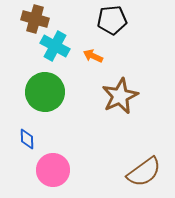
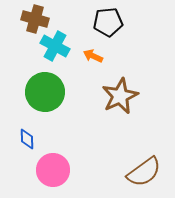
black pentagon: moved 4 px left, 2 px down
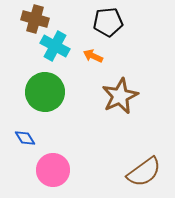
blue diamond: moved 2 px left, 1 px up; rotated 30 degrees counterclockwise
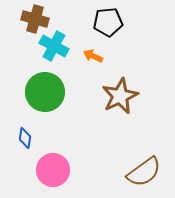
cyan cross: moved 1 px left
blue diamond: rotated 40 degrees clockwise
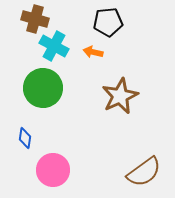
orange arrow: moved 4 px up; rotated 12 degrees counterclockwise
green circle: moved 2 px left, 4 px up
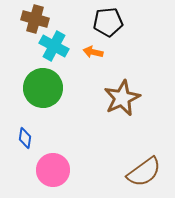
brown star: moved 2 px right, 2 px down
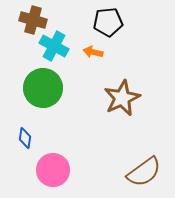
brown cross: moved 2 px left, 1 px down
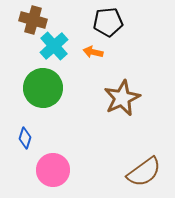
cyan cross: rotated 20 degrees clockwise
blue diamond: rotated 10 degrees clockwise
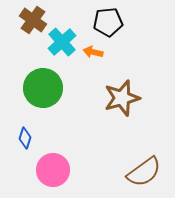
brown cross: rotated 20 degrees clockwise
cyan cross: moved 8 px right, 4 px up
brown star: rotated 9 degrees clockwise
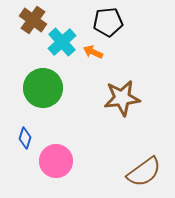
orange arrow: rotated 12 degrees clockwise
brown star: rotated 9 degrees clockwise
pink circle: moved 3 px right, 9 px up
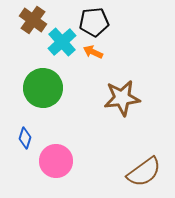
black pentagon: moved 14 px left
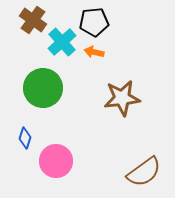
orange arrow: moved 1 px right; rotated 12 degrees counterclockwise
